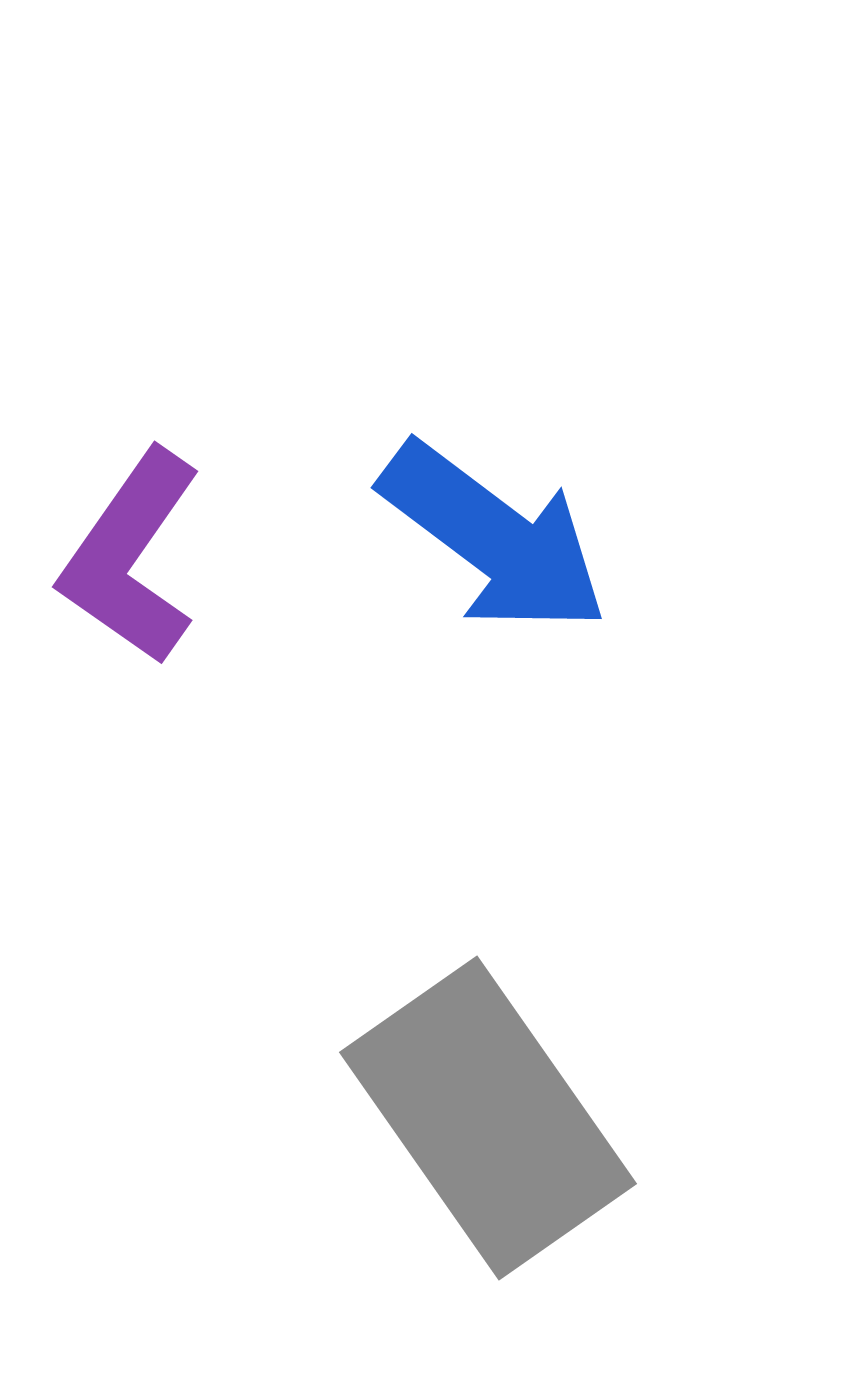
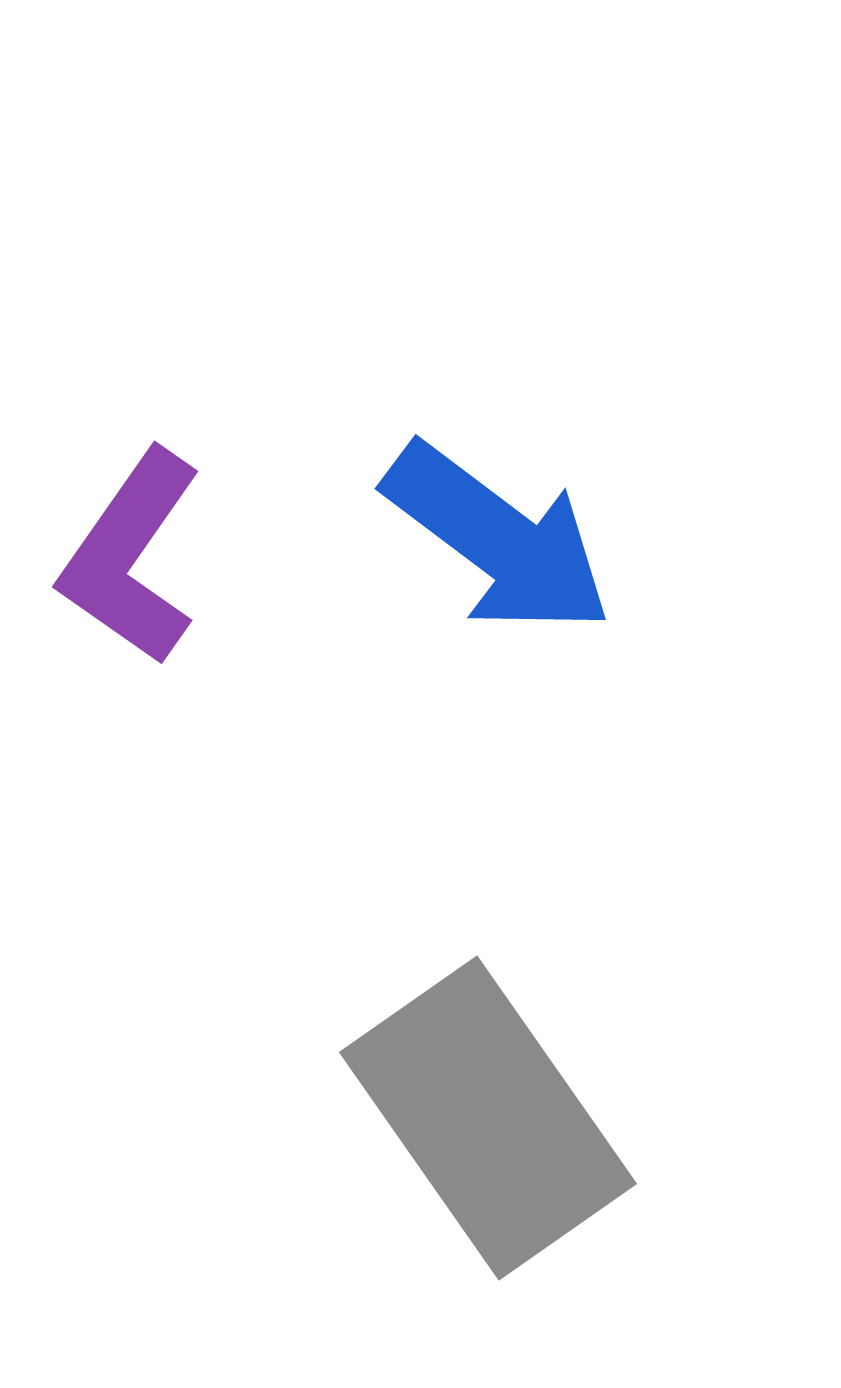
blue arrow: moved 4 px right, 1 px down
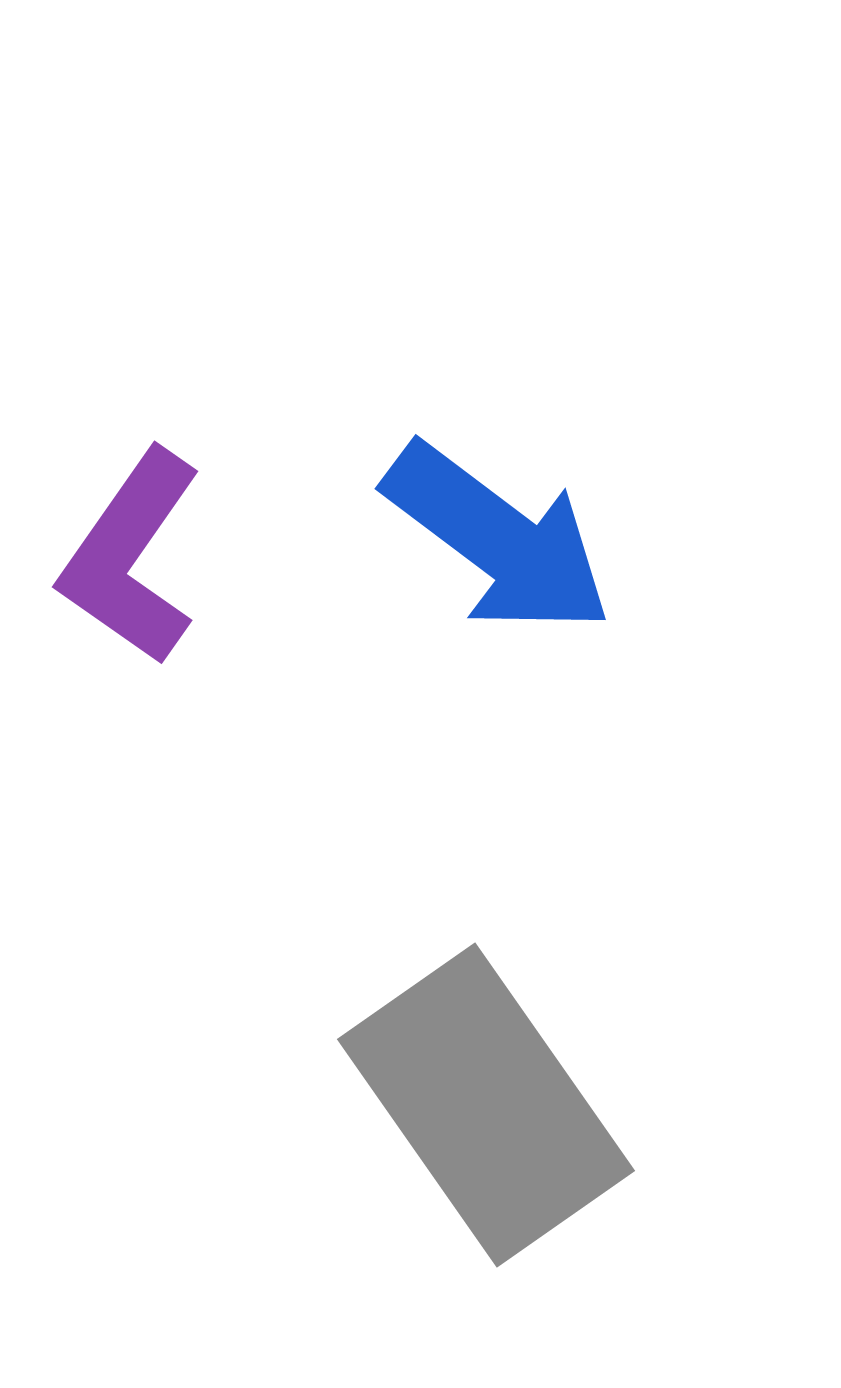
gray rectangle: moved 2 px left, 13 px up
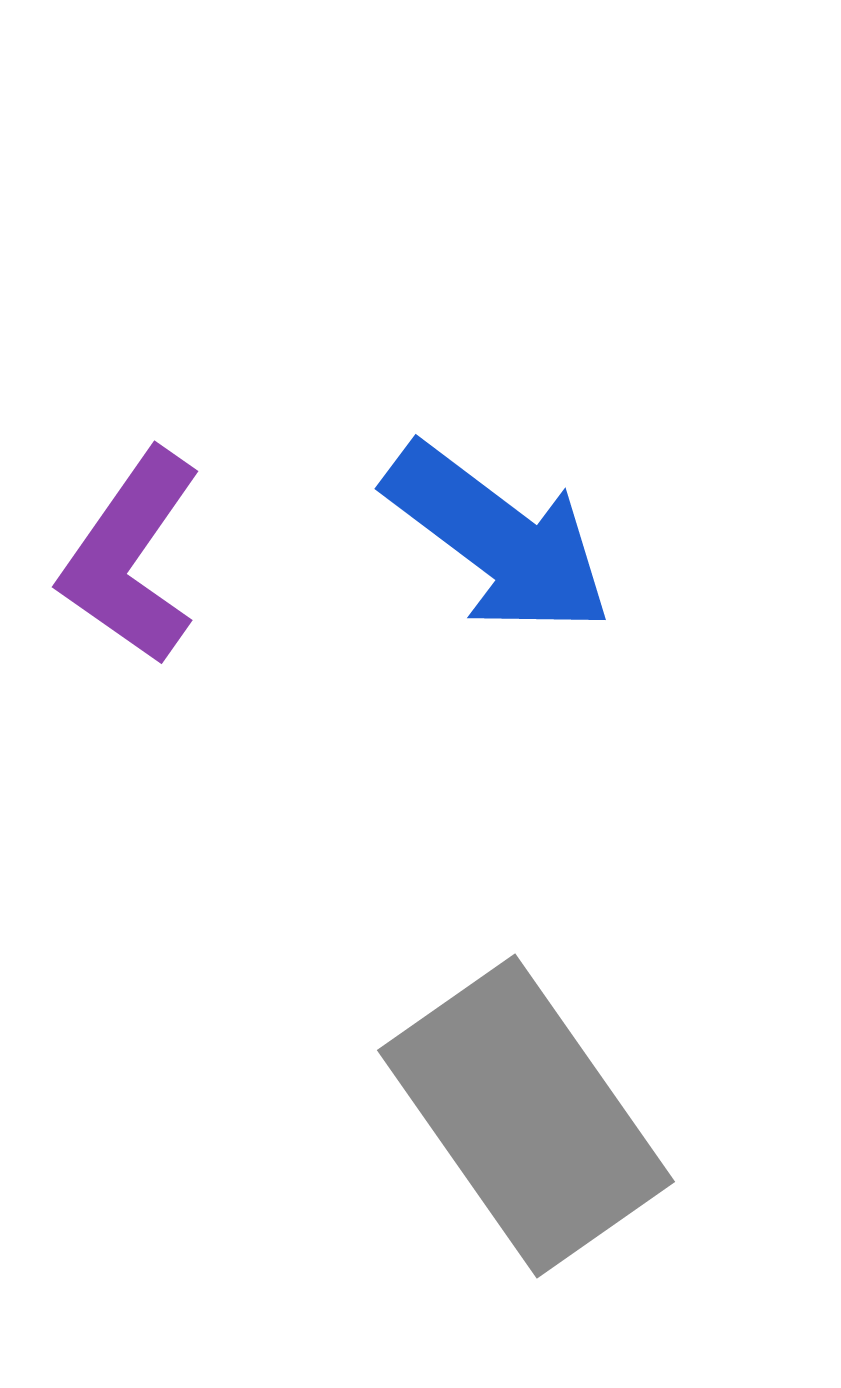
gray rectangle: moved 40 px right, 11 px down
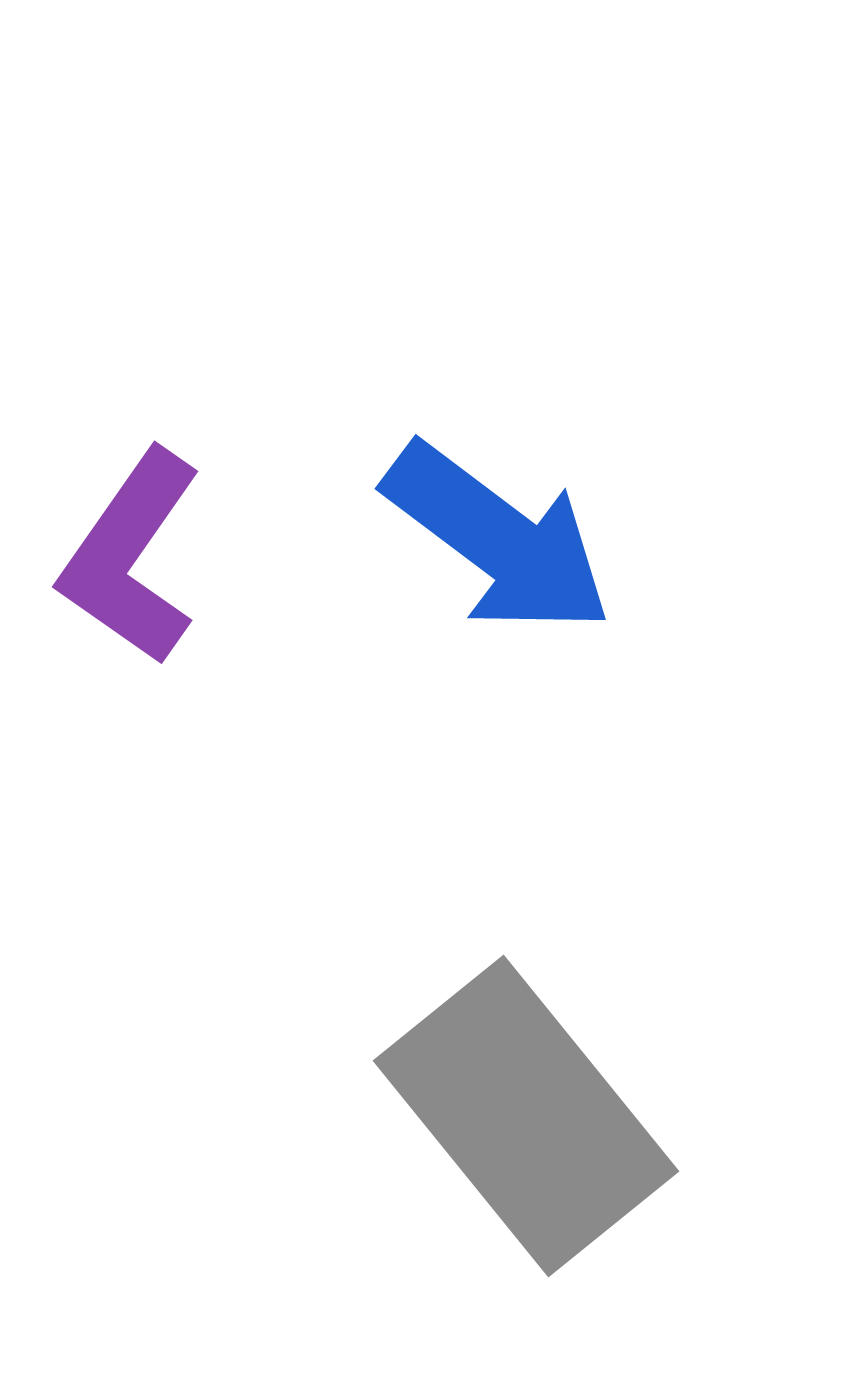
gray rectangle: rotated 4 degrees counterclockwise
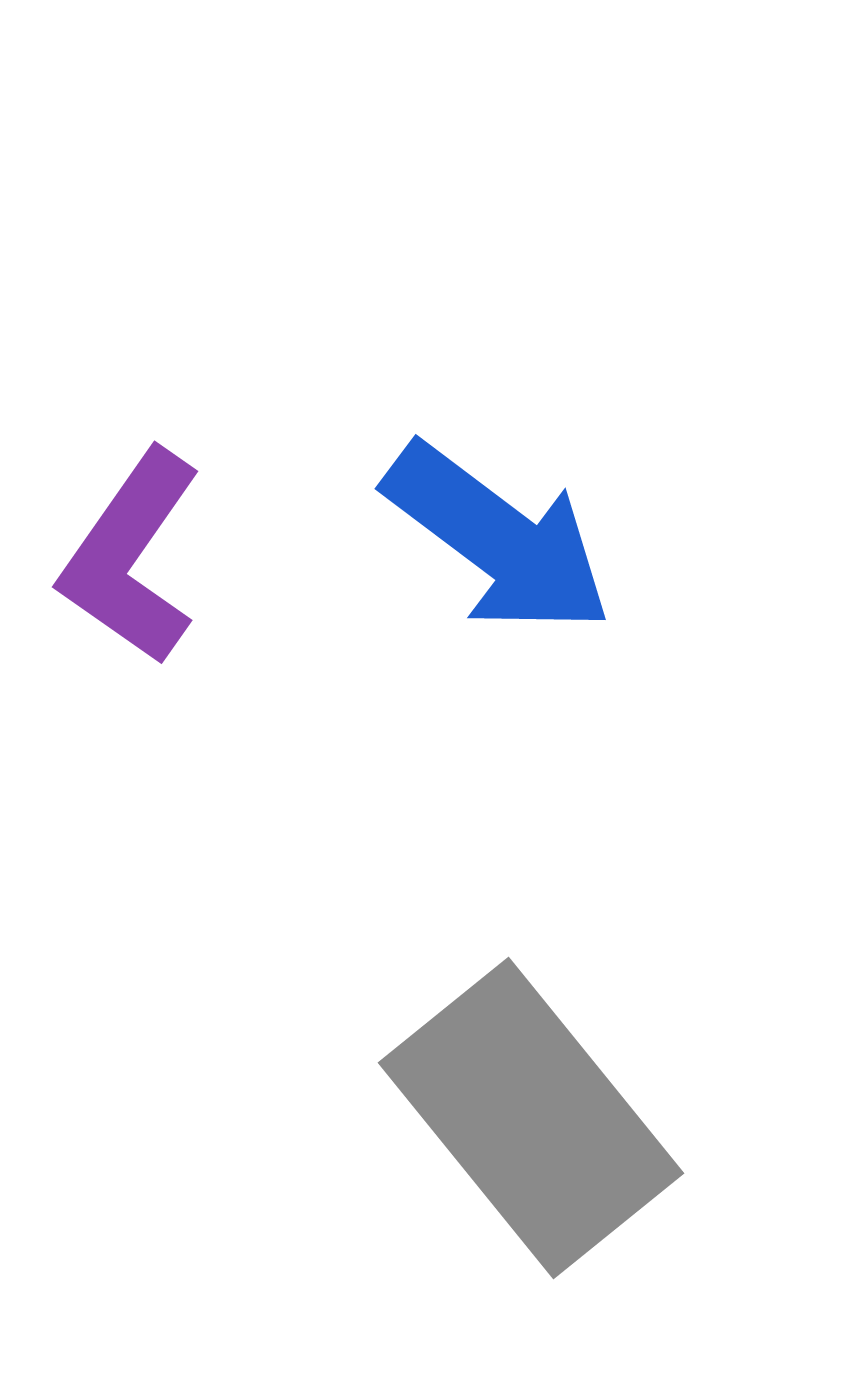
gray rectangle: moved 5 px right, 2 px down
